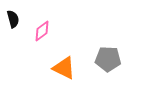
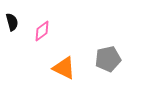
black semicircle: moved 1 px left, 3 px down
gray pentagon: rotated 15 degrees counterclockwise
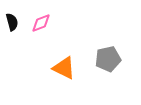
pink diamond: moved 1 px left, 8 px up; rotated 15 degrees clockwise
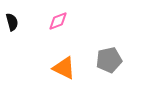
pink diamond: moved 17 px right, 2 px up
gray pentagon: moved 1 px right, 1 px down
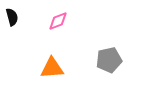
black semicircle: moved 5 px up
orange triangle: moved 12 px left; rotated 30 degrees counterclockwise
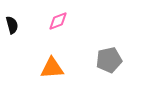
black semicircle: moved 8 px down
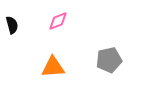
orange triangle: moved 1 px right, 1 px up
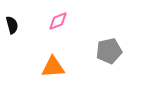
gray pentagon: moved 9 px up
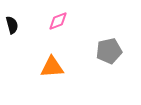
orange triangle: moved 1 px left
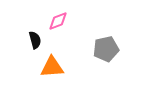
black semicircle: moved 23 px right, 15 px down
gray pentagon: moved 3 px left, 2 px up
